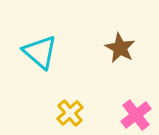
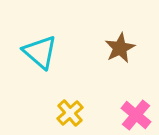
brown star: rotated 16 degrees clockwise
pink cross: rotated 12 degrees counterclockwise
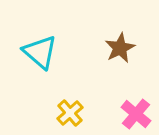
pink cross: moved 1 px up
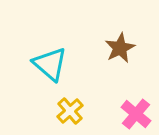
cyan triangle: moved 10 px right, 12 px down
yellow cross: moved 2 px up
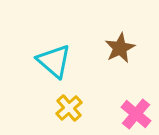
cyan triangle: moved 4 px right, 3 px up
yellow cross: moved 1 px left, 3 px up
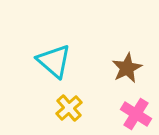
brown star: moved 7 px right, 20 px down
pink cross: rotated 8 degrees counterclockwise
